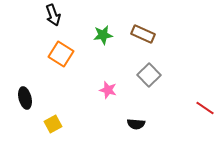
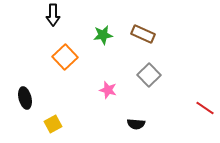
black arrow: rotated 20 degrees clockwise
orange square: moved 4 px right, 3 px down; rotated 15 degrees clockwise
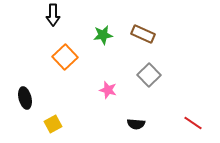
red line: moved 12 px left, 15 px down
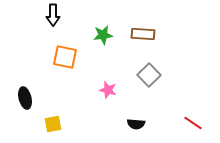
brown rectangle: rotated 20 degrees counterclockwise
orange square: rotated 35 degrees counterclockwise
yellow square: rotated 18 degrees clockwise
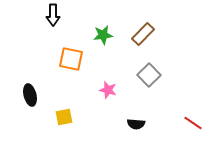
brown rectangle: rotated 50 degrees counterclockwise
orange square: moved 6 px right, 2 px down
black ellipse: moved 5 px right, 3 px up
yellow square: moved 11 px right, 7 px up
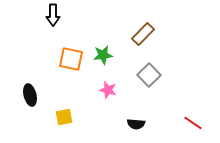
green star: moved 20 px down
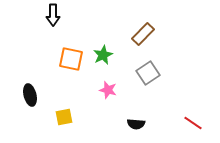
green star: rotated 18 degrees counterclockwise
gray square: moved 1 px left, 2 px up; rotated 10 degrees clockwise
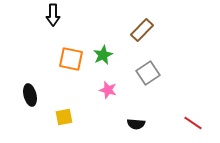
brown rectangle: moved 1 px left, 4 px up
